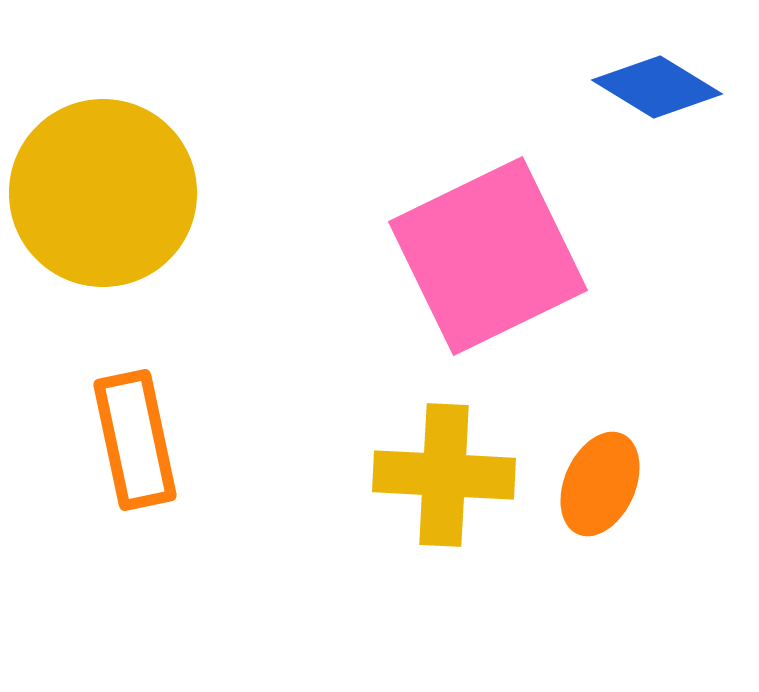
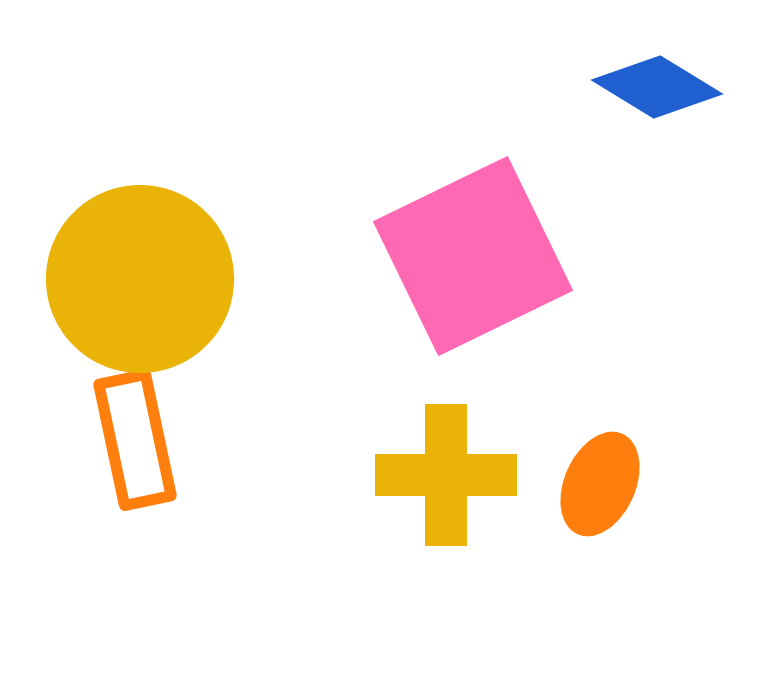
yellow circle: moved 37 px right, 86 px down
pink square: moved 15 px left
yellow cross: moved 2 px right; rotated 3 degrees counterclockwise
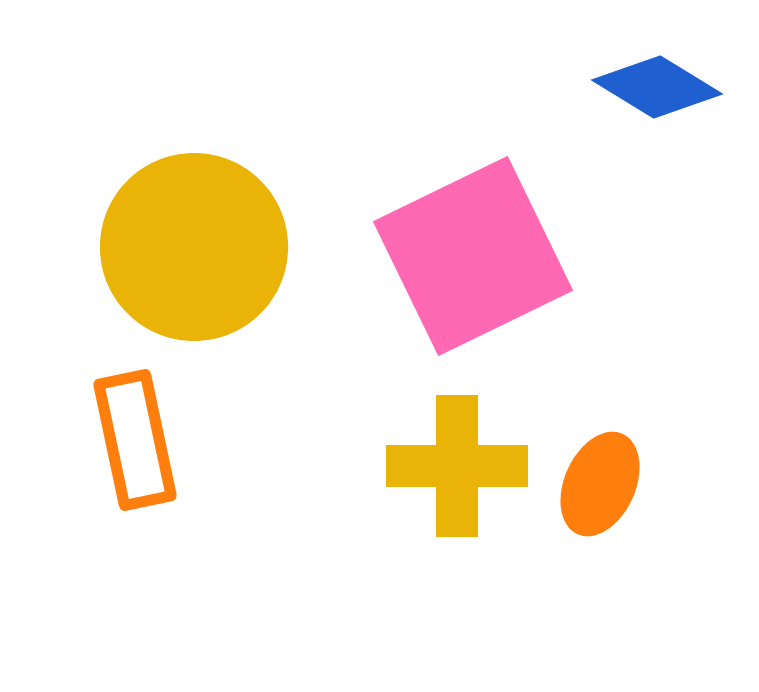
yellow circle: moved 54 px right, 32 px up
yellow cross: moved 11 px right, 9 px up
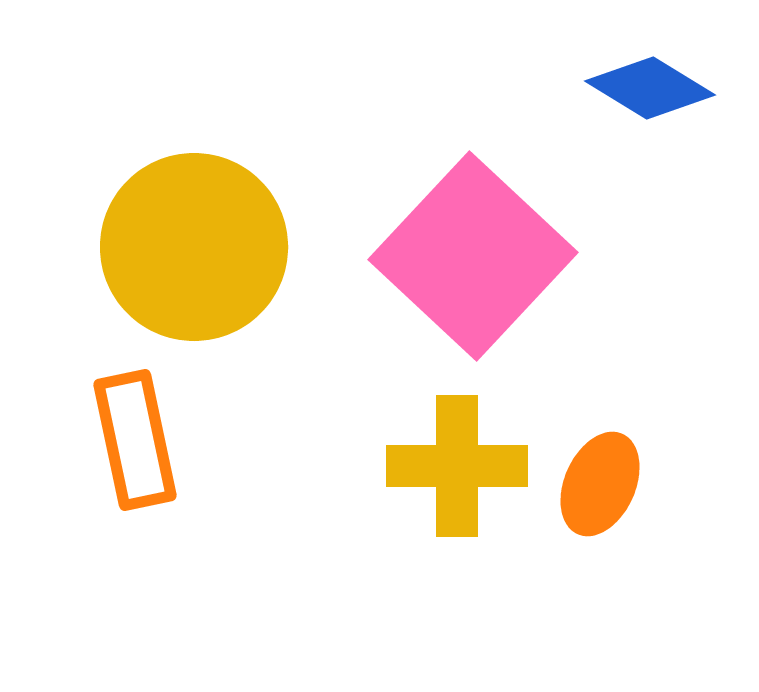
blue diamond: moved 7 px left, 1 px down
pink square: rotated 21 degrees counterclockwise
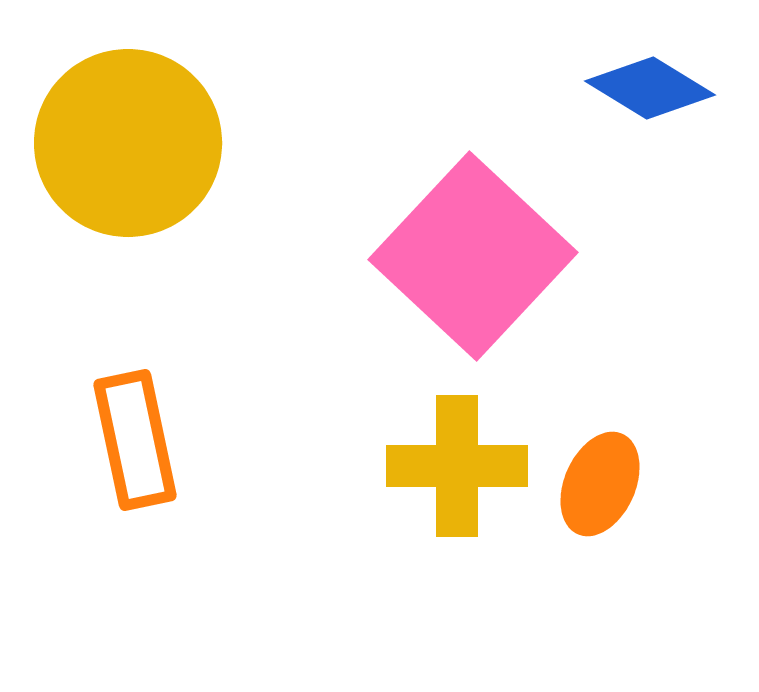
yellow circle: moved 66 px left, 104 px up
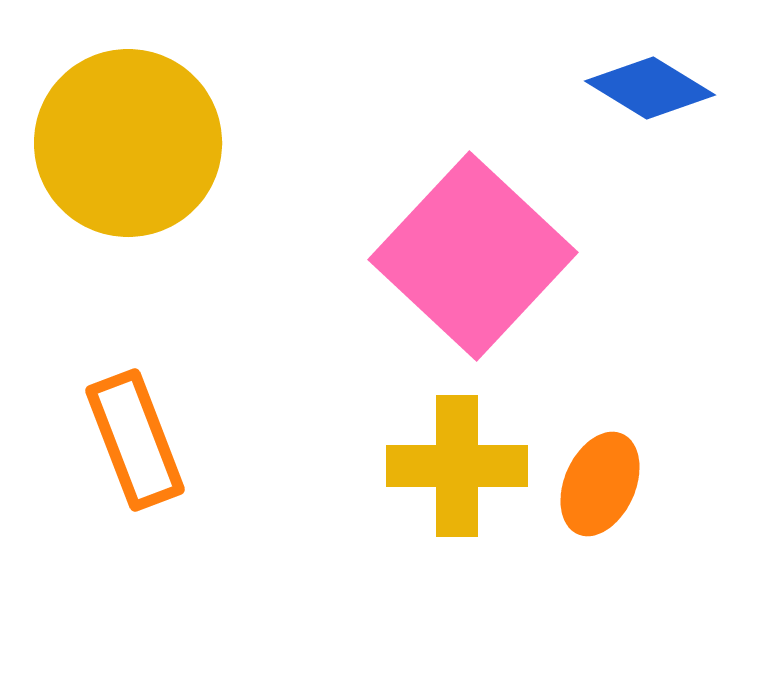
orange rectangle: rotated 9 degrees counterclockwise
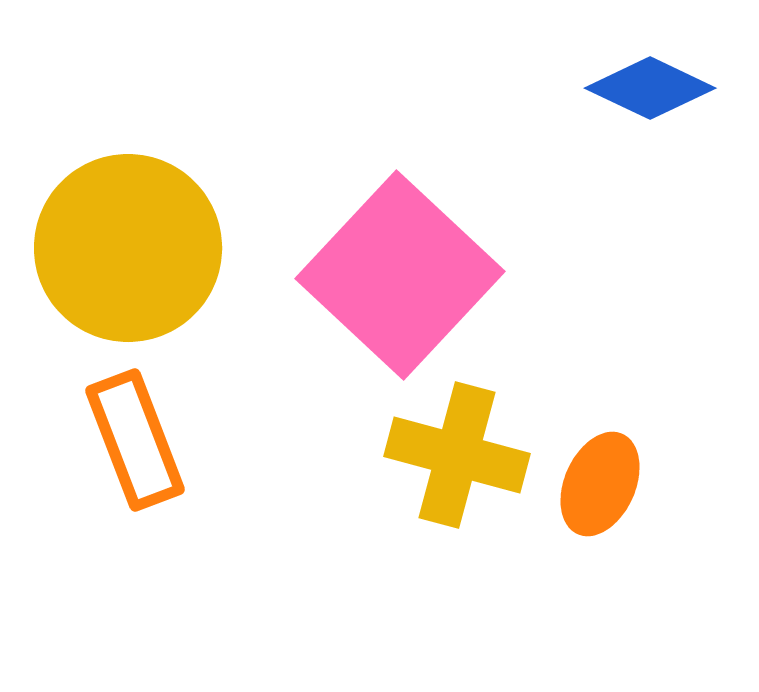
blue diamond: rotated 6 degrees counterclockwise
yellow circle: moved 105 px down
pink square: moved 73 px left, 19 px down
yellow cross: moved 11 px up; rotated 15 degrees clockwise
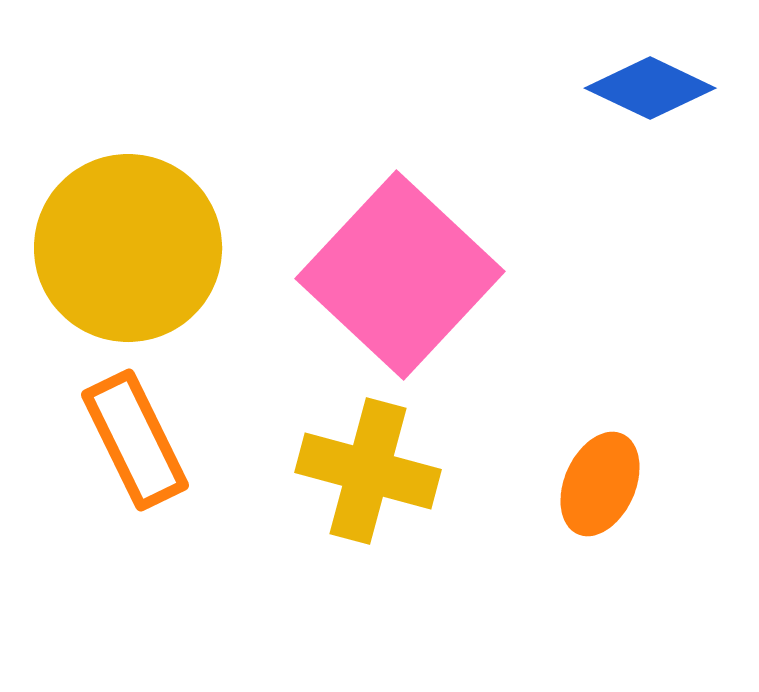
orange rectangle: rotated 5 degrees counterclockwise
yellow cross: moved 89 px left, 16 px down
